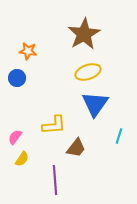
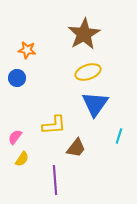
orange star: moved 1 px left, 1 px up
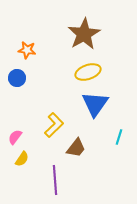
yellow L-shape: rotated 40 degrees counterclockwise
cyan line: moved 1 px down
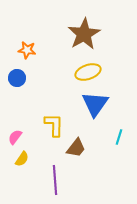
yellow L-shape: rotated 45 degrees counterclockwise
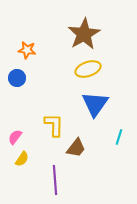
yellow ellipse: moved 3 px up
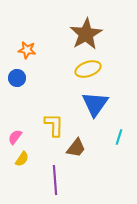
brown star: moved 2 px right
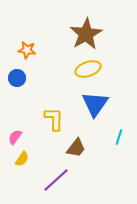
yellow L-shape: moved 6 px up
purple line: moved 1 px right; rotated 52 degrees clockwise
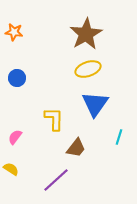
orange star: moved 13 px left, 18 px up
yellow semicircle: moved 11 px left, 10 px down; rotated 91 degrees counterclockwise
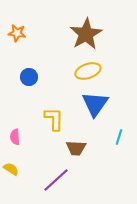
orange star: moved 3 px right, 1 px down
yellow ellipse: moved 2 px down
blue circle: moved 12 px right, 1 px up
pink semicircle: rotated 42 degrees counterclockwise
brown trapezoid: rotated 55 degrees clockwise
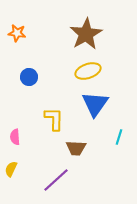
yellow semicircle: rotated 98 degrees counterclockwise
